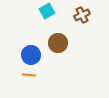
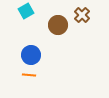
cyan square: moved 21 px left
brown cross: rotated 21 degrees counterclockwise
brown circle: moved 18 px up
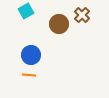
brown circle: moved 1 px right, 1 px up
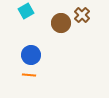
brown circle: moved 2 px right, 1 px up
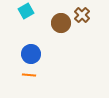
blue circle: moved 1 px up
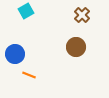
brown circle: moved 15 px right, 24 px down
blue circle: moved 16 px left
orange line: rotated 16 degrees clockwise
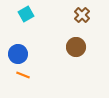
cyan square: moved 3 px down
blue circle: moved 3 px right
orange line: moved 6 px left
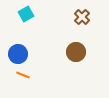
brown cross: moved 2 px down
brown circle: moved 5 px down
